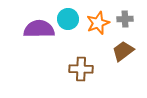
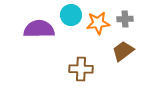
cyan circle: moved 3 px right, 4 px up
orange star: rotated 15 degrees clockwise
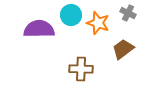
gray cross: moved 3 px right, 6 px up; rotated 28 degrees clockwise
orange star: rotated 25 degrees clockwise
brown trapezoid: moved 2 px up
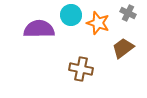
brown trapezoid: moved 1 px up
brown cross: rotated 10 degrees clockwise
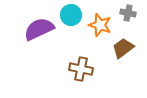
gray cross: rotated 14 degrees counterclockwise
orange star: moved 2 px right, 2 px down
purple semicircle: rotated 24 degrees counterclockwise
